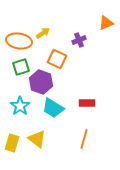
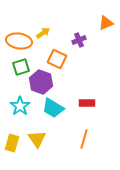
yellow triangle: rotated 18 degrees clockwise
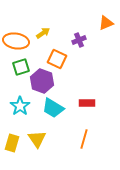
orange ellipse: moved 3 px left
purple hexagon: moved 1 px right, 1 px up
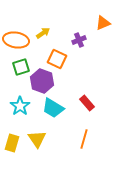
orange triangle: moved 3 px left
orange ellipse: moved 1 px up
red rectangle: rotated 49 degrees clockwise
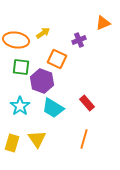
green square: rotated 24 degrees clockwise
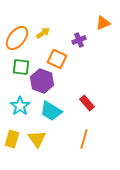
orange ellipse: moved 1 px right, 2 px up; rotated 60 degrees counterclockwise
cyan trapezoid: moved 2 px left, 3 px down
yellow rectangle: moved 4 px up
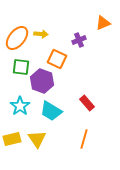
yellow arrow: moved 2 px left, 1 px down; rotated 40 degrees clockwise
yellow rectangle: rotated 60 degrees clockwise
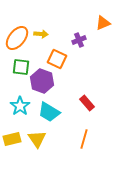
cyan trapezoid: moved 2 px left, 1 px down
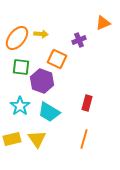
red rectangle: rotated 56 degrees clockwise
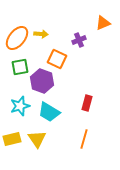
green square: moved 1 px left; rotated 18 degrees counterclockwise
cyan star: rotated 18 degrees clockwise
